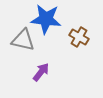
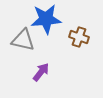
blue star: rotated 12 degrees counterclockwise
brown cross: rotated 12 degrees counterclockwise
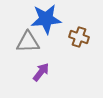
gray triangle: moved 5 px right, 2 px down; rotated 15 degrees counterclockwise
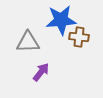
blue star: moved 15 px right, 1 px down
brown cross: rotated 12 degrees counterclockwise
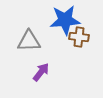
blue star: moved 4 px right
gray triangle: moved 1 px right, 1 px up
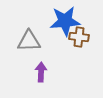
blue star: moved 1 px down
purple arrow: rotated 36 degrees counterclockwise
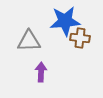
brown cross: moved 1 px right, 1 px down
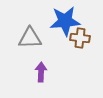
gray triangle: moved 1 px right, 3 px up
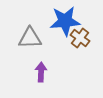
brown cross: rotated 30 degrees clockwise
